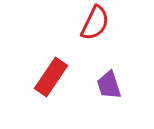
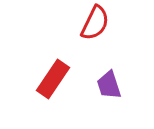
red rectangle: moved 2 px right, 2 px down
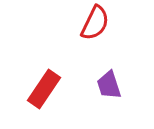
red rectangle: moved 9 px left, 10 px down
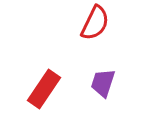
purple trapezoid: moved 6 px left, 2 px up; rotated 36 degrees clockwise
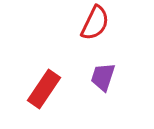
purple trapezoid: moved 6 px up
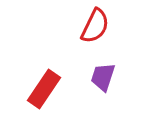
red semicircle: moved 3 px down
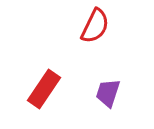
purple trapezoid: moved 5 px right, 16 px down
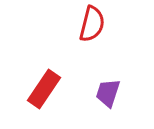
red semicircle: moved 3 px left, 2 px up; rotated 12 degrees counterclockwise
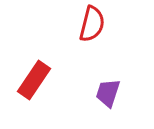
red rectangle: moved 10 px left, 9 px up
